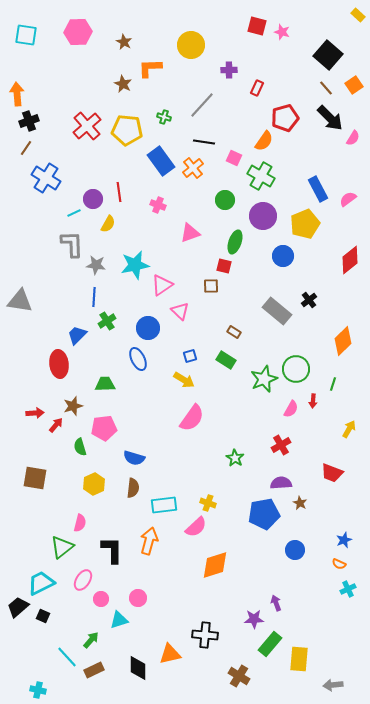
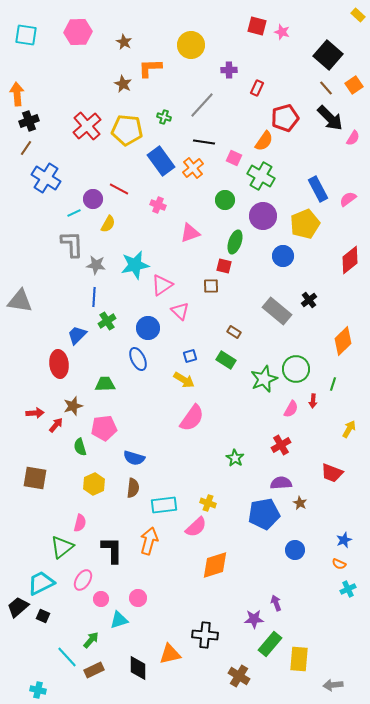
red line at (119, 192): moved 3 px up; rotated 54 degrees counterclockwise
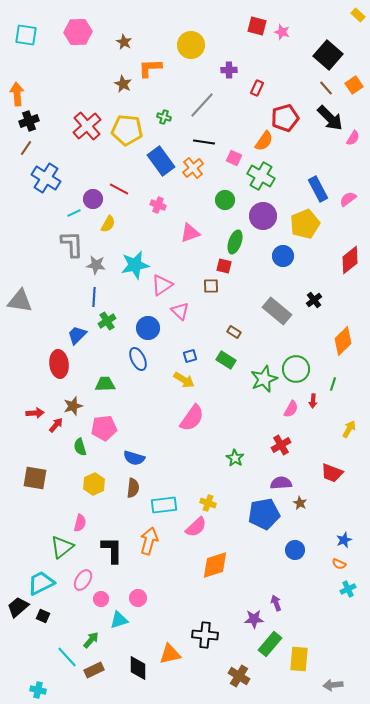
black cross at (309, 300): moved 5 px right
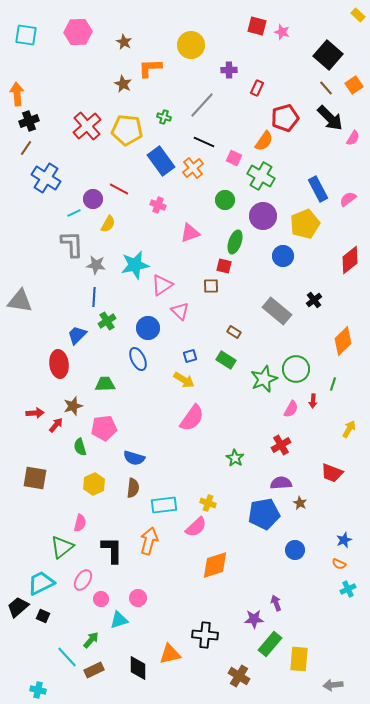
black line at (204, 142): rotated 15 degrees clockwise
